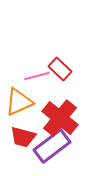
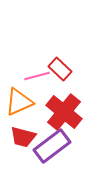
red cross: moved 4 px right, 6 px up
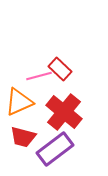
pink line: moved 2 px right
purple rectangle: moved 3 px right, 3 px down
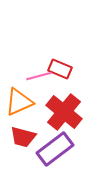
red rectangle: rotated 20 degrees counterclockwise
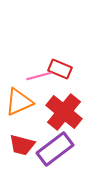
red trapezoid: moved 1 px left, 8 px down
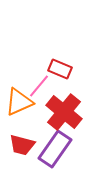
pink line: moved 10 px down; rotated 35 degrees counterclockwise
purple rectangle: rotated 18 degrees counterclockwise
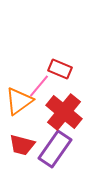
orange triangle: moved 1 px up; rotated 12 degrees counterclockwise
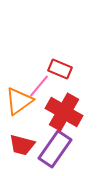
red cross: rotated 9 degrees counterclockwise
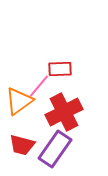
red rectangle: rotated 25 degrees counterclockwise
red cross: rotated 33 degrees clockwise
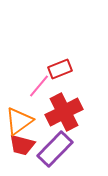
red rectangle: rotated 20 degrees counterclockwise
orange triangle: moved 20 px down
purple rectangle: rotated 9 degrees clockwise
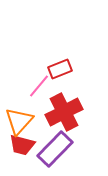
orange triangle: rotated 12 degrees counterclockwise
